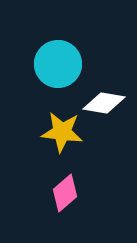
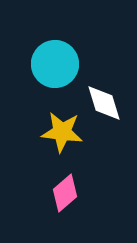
cyan circle: moved 3 px left
white diamond: rotated 63 degrees clockwise
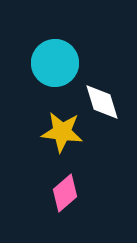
cyan circle: moved 1 px up
white diamond: moved 2 px left, 1 px up
